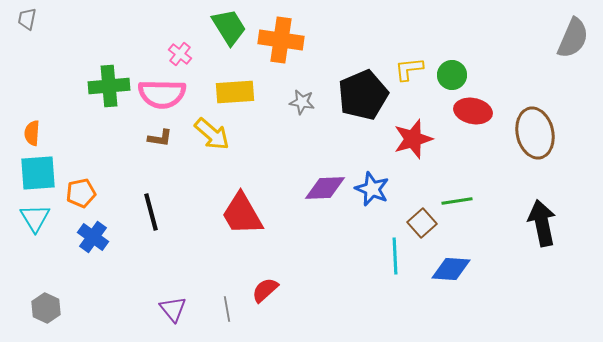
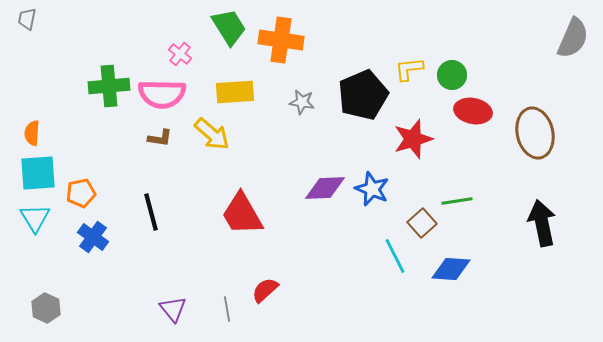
cyan line: rotated 24 degrees counterclockwise
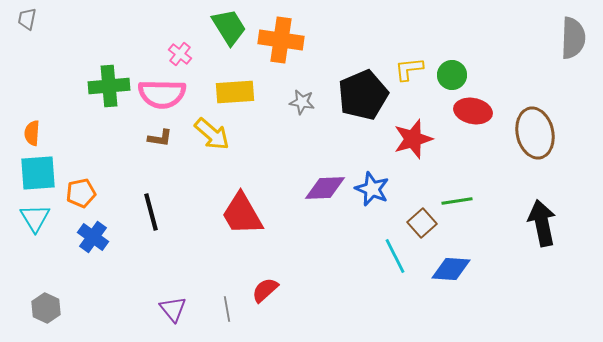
gray semicircle: rotated 21 degrees counterclockwise
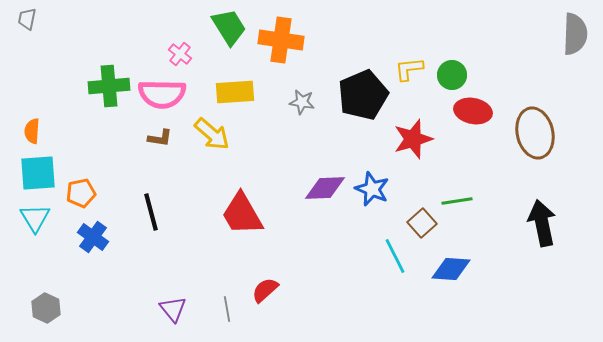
gray semicircle: moved 2 px right, 4 px up
orange semicircle: moved 2 px up
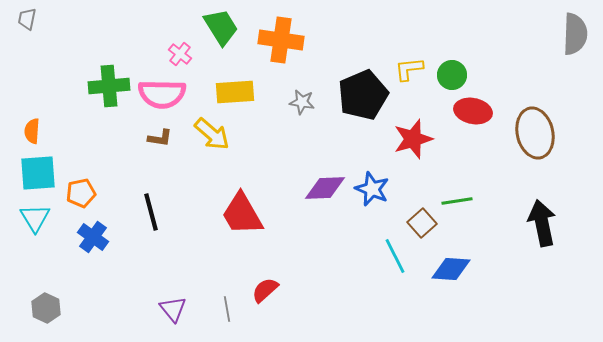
green trapezoid: moved 8 px left
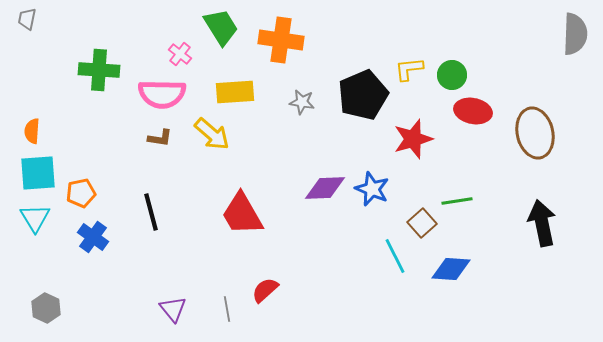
green cross: moved 10 px left, 16 px up; rotated 9 degrees clockwise
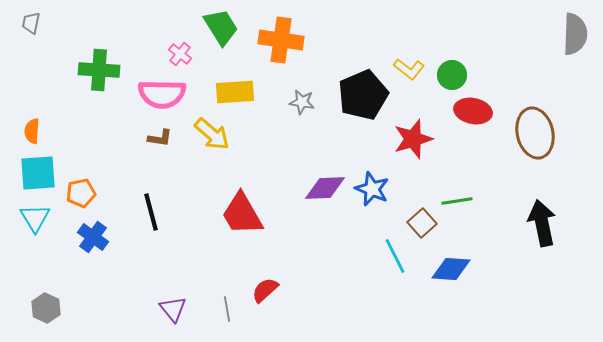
gray trapezoid: moved 4 px right, 4 px down
yellow L-shape: rotated 136 degrees counterclockwise
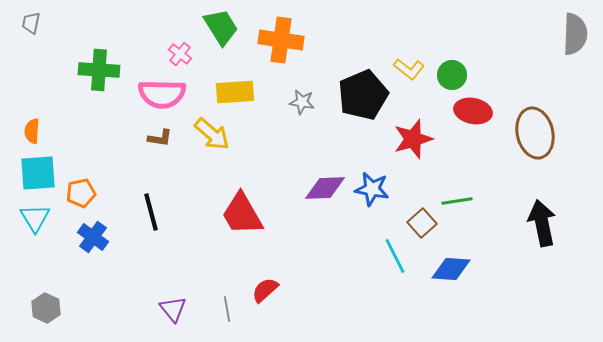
blue star: rotated 12 degrees counterclockwise
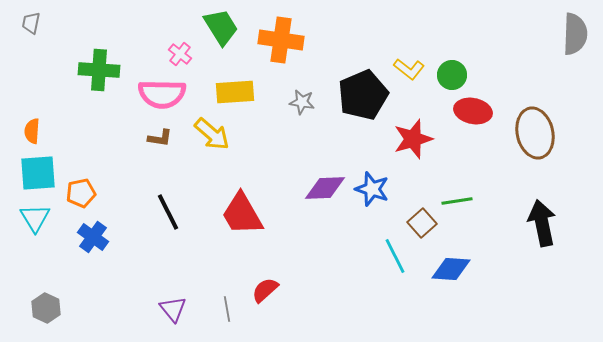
blue star: rotated 8 degrees clockwise
black line: moved 17 px right; rotated 12 degrees counterclockwise
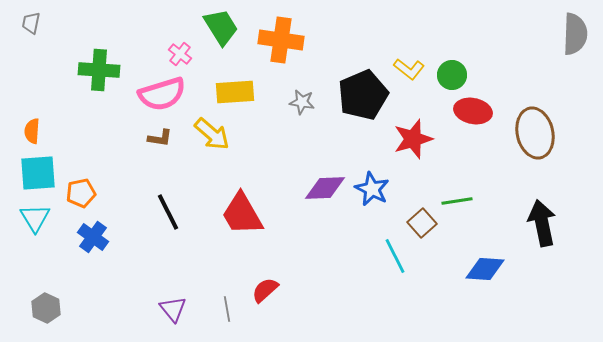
pink semicircle: rotated 18 degrees counterclockwise
blue star: rotated 8 degrees clockwise
blue diamond: moved 34 px right
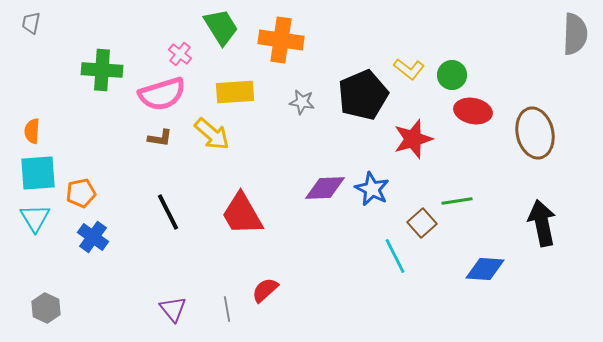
green cross: moved 3 px right
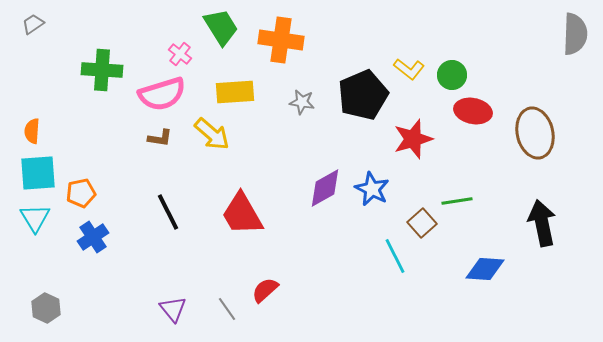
gray trapezoid: moved 2 px right, 1 px down; rotated 45 degrees clockwise
purple diamond: rotated 27 degrees counterclockwise
blue cross: rotated 20 degrees clockwise
gray line: rotated 25 degrees counterclockwise
